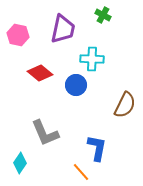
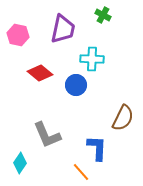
brown semicircle: moved 2 px left, 13 px down
gray L-shape: moved 2 px right, 2 px down
blue L-shape: rotated 8 degrees counterclockwise
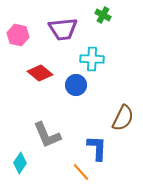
purple trapezoid: rotated 72 degrees clockwise
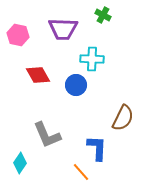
purple trapezoid: rotated 8 degrees clockwise
red diamond: moved 2 px left, 2 px down; rotated 20 degrees clockwise
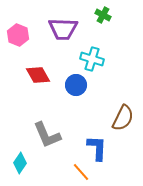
pink hexagon: rotated 10 degrees clockwise
cyan cross: rotated 15 degrees clockwise
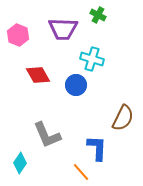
green cross: moved 5 px left
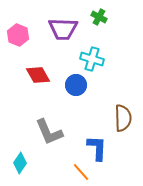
green cross: moved 1 px right, 2 px down
brown semicircle: rotated 28 degrees counterclockwise
gray L-shape: moved 2 px right, 3 px up
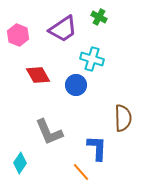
purple trapezoid: rotated 36 degrees counterclockwise
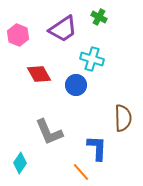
red diamond: moved 1 px right, 1 px up
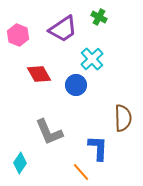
cyan cross: rotated 30 degrees clockwise
blue L-shape: moved 1 px right
